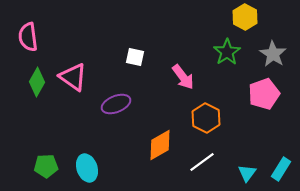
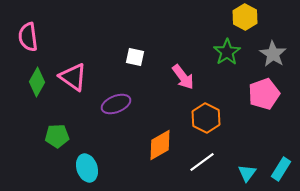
green pentagon: moved 11 px right, 30 px up
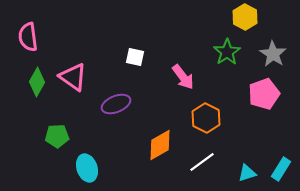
cyan triangle: rotated 36 degrees clockwise
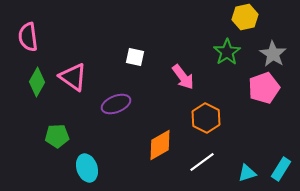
yellow hexagon: rotated 20 degrees clockwise
pink pentagon: moved 6 px up
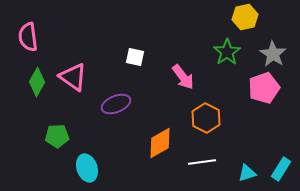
orange diamond: moved 2 px up
white line: rotated 28 degrees clockwise
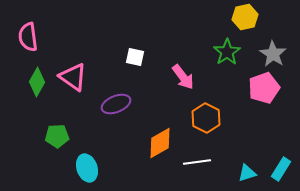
white line: moved 5 px left
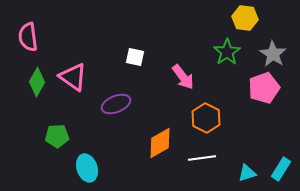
yellow hexagon: moved 1 px down; rotated 20 degrees clockwise
white line: moved 5 px right, 4 px up
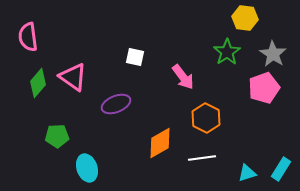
green diamond: moved 1 px right, 1 px down; rotated 12 degrees clockwise
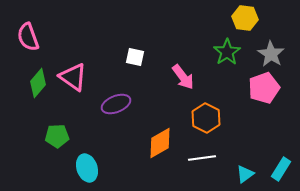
pink semicircle: rotated 12 degrees counterclockwise
gray star: moved 2 px left
cyan triangle: moved 2 px left, 1 px down; rotated 18 degrees counterclockwise
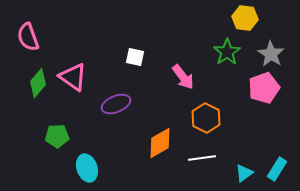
cyan rectangle: moved 4 px left
cyan triangle: moved 1 px left, 1 px up
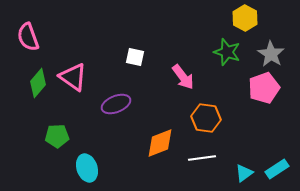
yellow hexagon: rotated 20 degrees clockwise
green star: rotated 20 degrees counterclockwise
orange hexagon: rotated 20 degrees counterclockwise
orange diamond: rotated 8 degrees clockwise
cyan rectangle: rotated 25 degrees clockwise
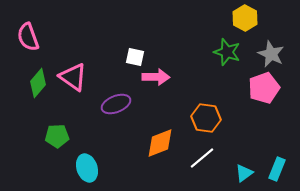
gray star: rotated 8 degrees counterclockwise
pink arrow: moved 27 px left; rotated 52 degrees counterclockwise
white line: rotated 32 degrees counterclockwise
cyan rectangle: rotated 35 degrees counterclockwise
